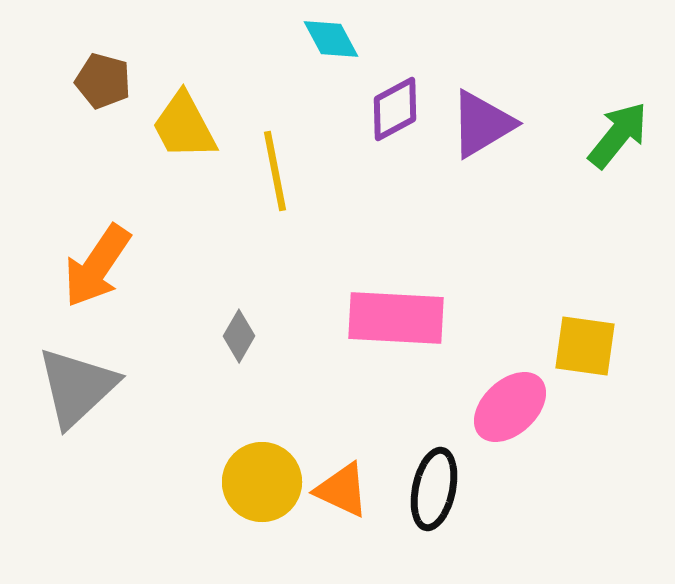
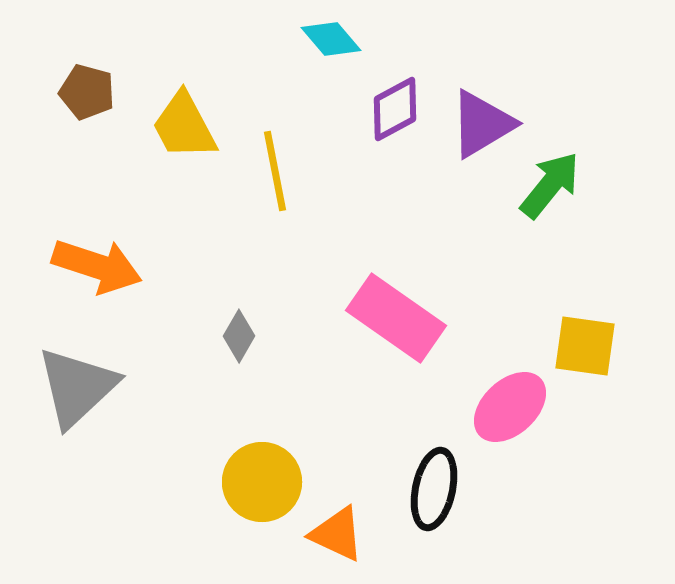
cyan diamond: rotated 12 degrees counterclockwise
brown pentagon: moved 16 px left, 11 px down
green arrow: moved 68 px left, 50 px down
orange arrow: rotated 106 degrees counterclockwise
pink rectangle: rotated 32 degrees clockwise
orange triangle: moved 5 px left, 44 px down
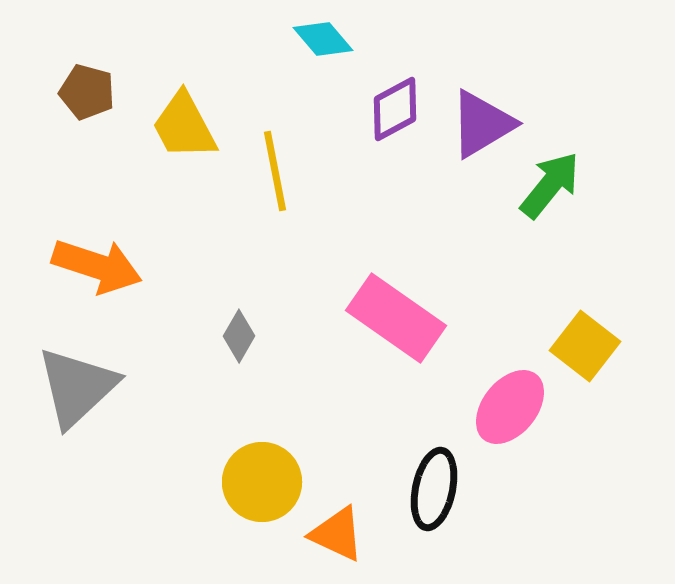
cyan diamond: moved 8 px left
yellow square: rotated 30 degrees clockwise
pink ellipse: rotated 8 degrees counterclockwise
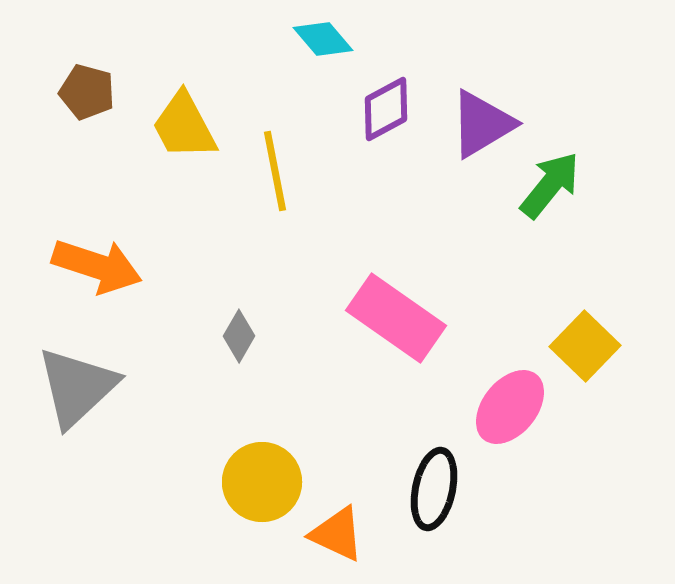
purple diamond: moved 9 px left
yellow square: rotated 6 degrees clockwise
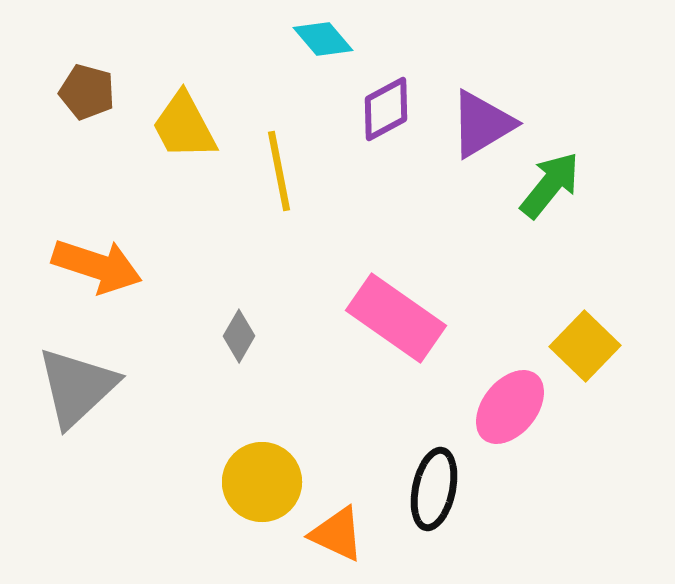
yellow line: moved 4 px right
